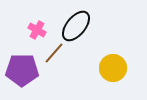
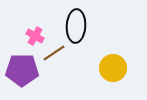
black ellipse: rotated 36 degrees counterclockwise
pink cross: moved 2 px left, 6 px down
brown line: rotated 15 degrees clockwise
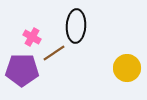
pink cross: moved 3 px left, 1 px down
yellow circle: moved 14 px right
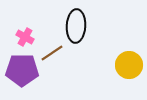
pink cross: moved 7 px left
brown line: moved 2 px left
yellow circle: moved 2 px right, 3 px up
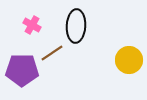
pink cross: moved 7 px right, 12 px up
yellow circle: moved 5 px up
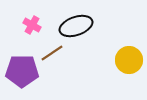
black ellipse: rotated 68 degrees clockwise
purple pentagon: moved 1 px down
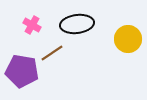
black ellipse: moved 1 px right, 2 px up; rotated 12 degrees clockwise
yellow circle: moved 1 px left, 21 px up
purple pentagon: rotated 8 degrees clockwise
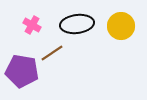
yellow circle: moved 7 px left, 13 px up
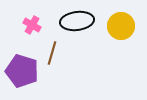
black ellipse: moved 3 px up
brown line: rotated 40 degrees counterclockwise
purple pentagon: rotated 8 degrees clockwise
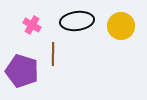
brown line: moved 1 px right, 1 px down; rotated 15 degrees counterclockwise
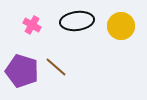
brown line: moved 3 px right, 13 px down; rotated 50 degrees counterclockwise
